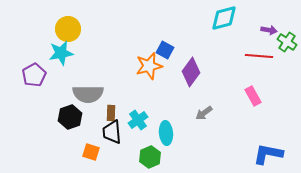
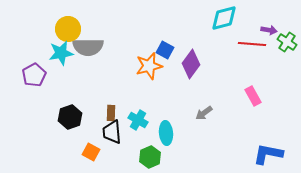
red line: moved 7 px left, 12 px up
purple diamond: moved 8 px up
gray semicircle: moved 47 px up
cyan cross: rotated 24 degrees counterclockwise
orange square: rotated 12 degrees clockwise
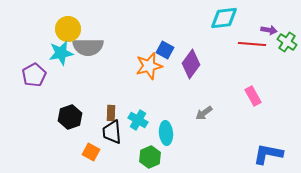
cyan diamond: rotated 8 degrees clockwise
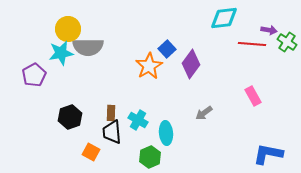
blue square: moved 2 px right, 1 px up; rotated 18 degrees clockwise
orange star: rotated 16 degrees counterclockwise
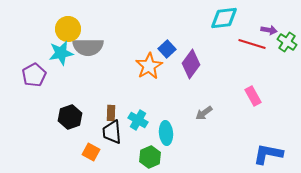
red line: rotated 12 degrees clockwise
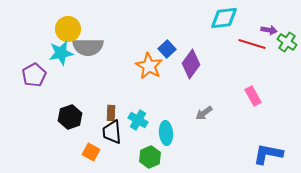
orange star: rotated 12 degrees counterclockwise
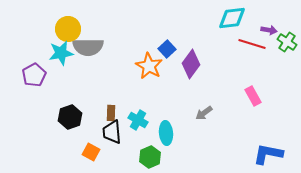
cyan diamond: moved 8 px right
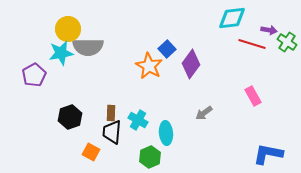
black trapezoid: rotated 10 degrees clockwise
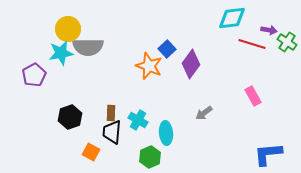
orange star: rotated 8 degrees counterclockwise
blue L-shape: rotated 16 degrees counterclockwise
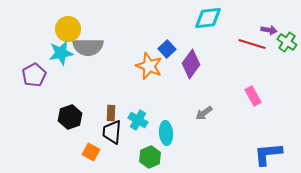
cyan diamond: moved 24 px left
